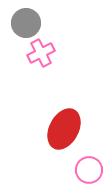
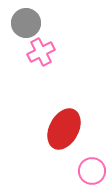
pink cross: moved 1 px up
pink circle: moved 3 px right, 1 px down
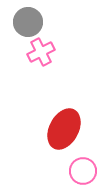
gray circle: moved 2 px right, 1 px up
pink circle: moved 9 px left
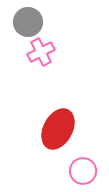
red ellipse: moved 6 px left
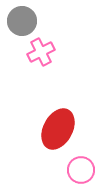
gray circle: moved 6 px left, 1 px up
pink circle: moved 2 px left, 1 px up
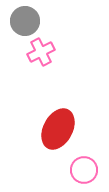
gray circle: moved 3 px right
pink circle: moved 3 px right
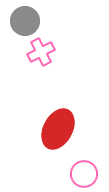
pink circle: moved 4 px down
